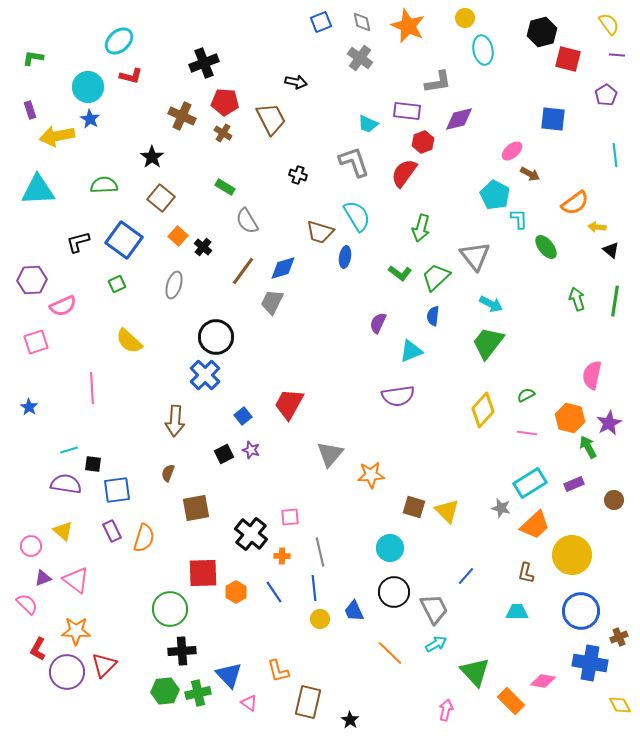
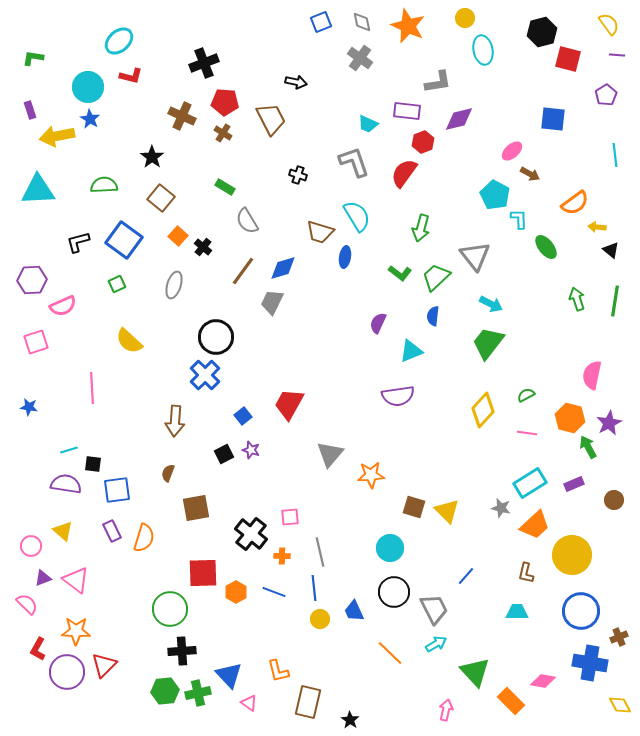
blue star at (29, 407): rotated 24 degrees counterclockwise
blue line at (274, 592): rotated 35 degrees counterclockwise
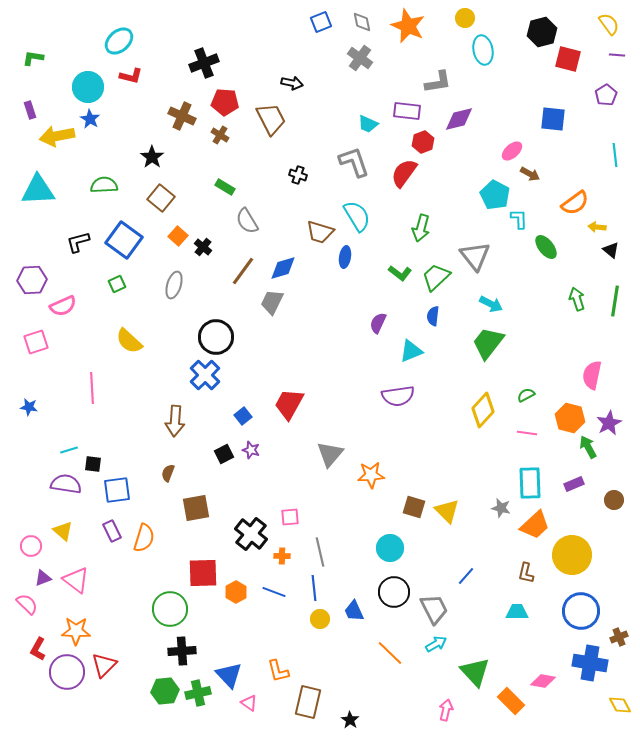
black arrow at (296, 82): moved 4 px left, 1 px down
brown cross at (223, 133): moved 3 px left, 2 px down
cyan rectangle at (530, 483): rotated 60 degrees counterclockwise
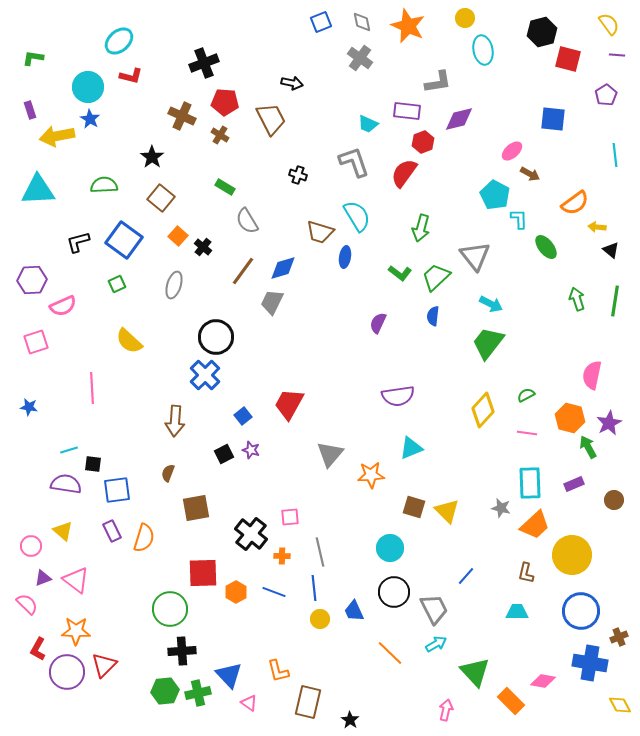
cyan triangle at (411, 351): moved 97 px down
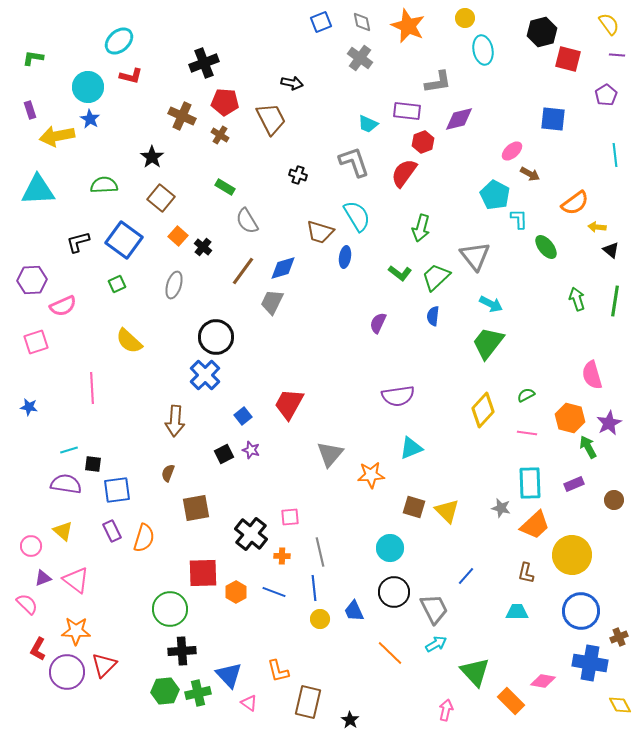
pink semicircle at (592, 375): rotated 28 degrees counterclockwise
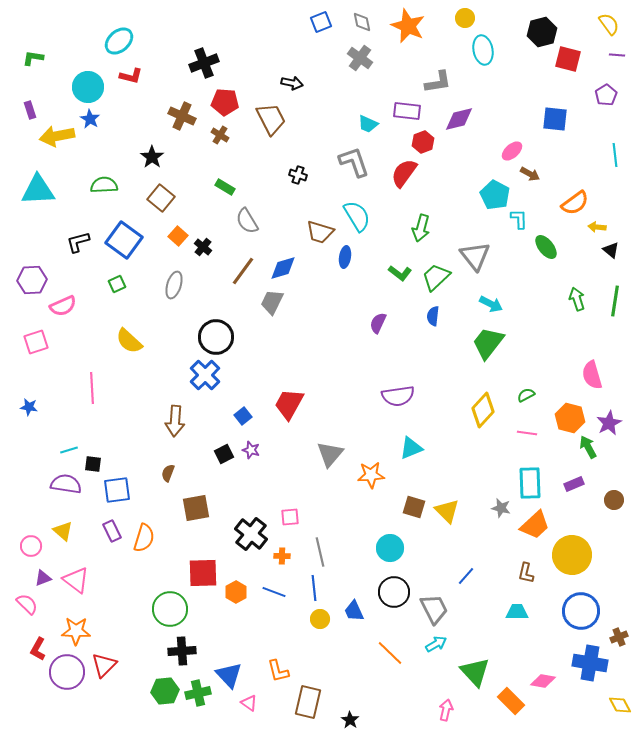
blue square at (553, 119): moved 2 px right
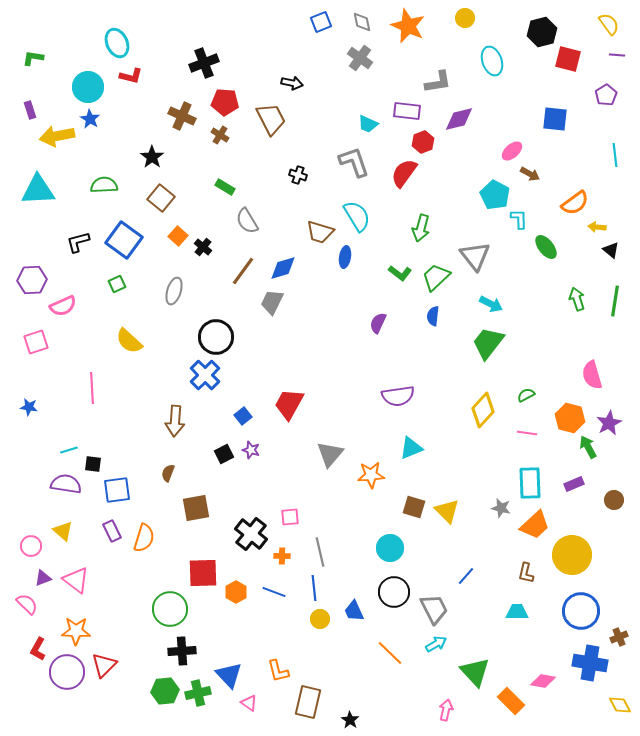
cyan ellipse at (119, 41): moved 2 px left, 2 px down; rotated 72 degrees counterclockwise
cyan ellipse at (483, 50): moved 9 px right, 11 px down; rotated 8 degrees counterclockwise
gray ellipse at (174, 285): moved 6 px down
